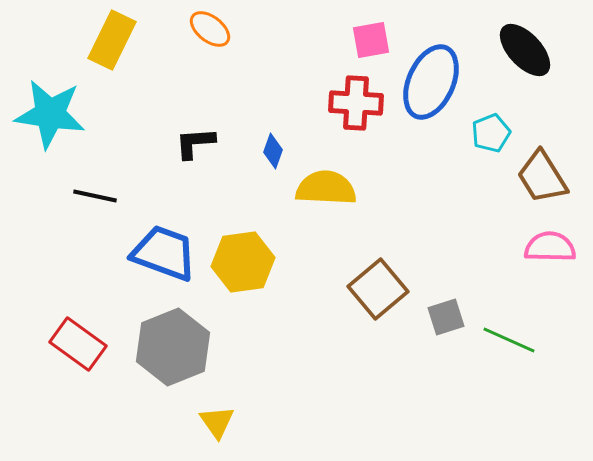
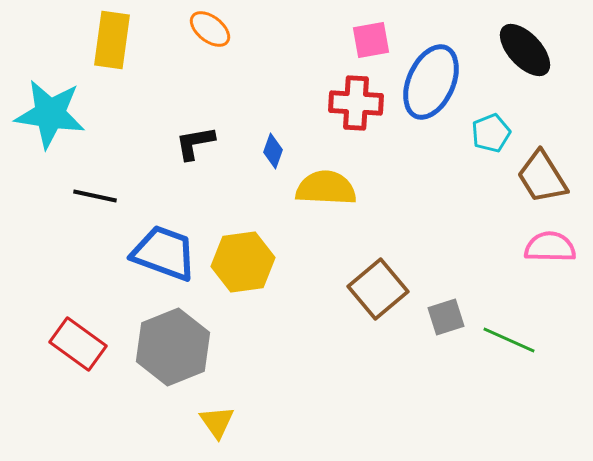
yellow rectangle: rotated 18 degrees counterclockwise
black L-shape: rotated 6 degrees counterclockwise
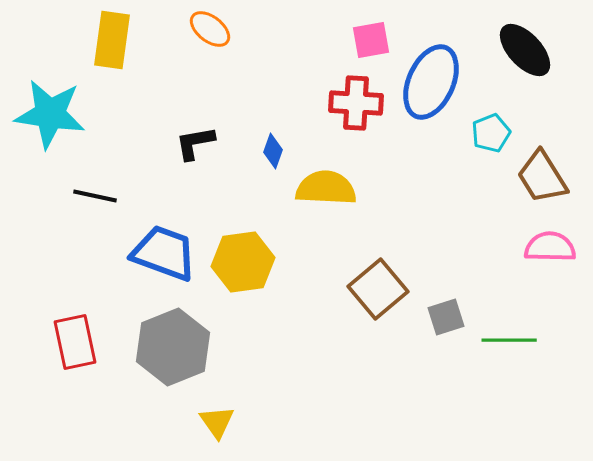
green line: rotated 24 degrees counterclockwise
red rectangle: moved 3 px left, 2 px up; rotated 42 degrees clockwise
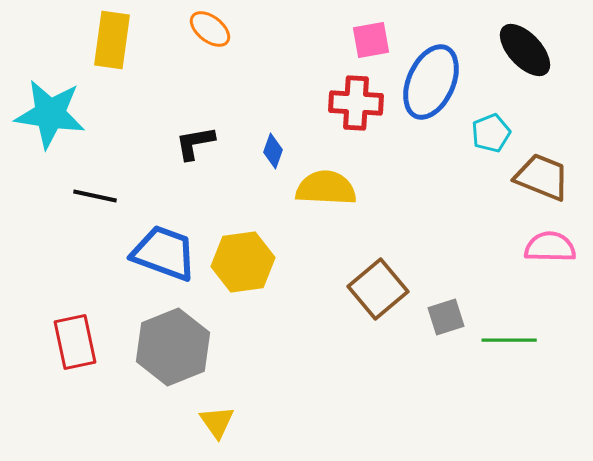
brown trapezoid: rotated 144 degrees clockwise
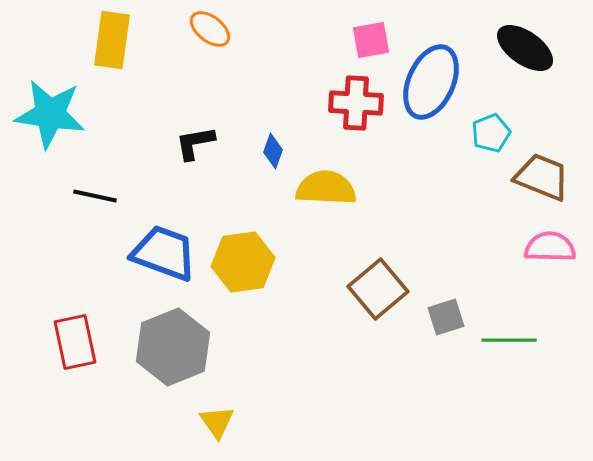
black ellipse: moved 2 px up; rotated 12 degrees counterclockwise
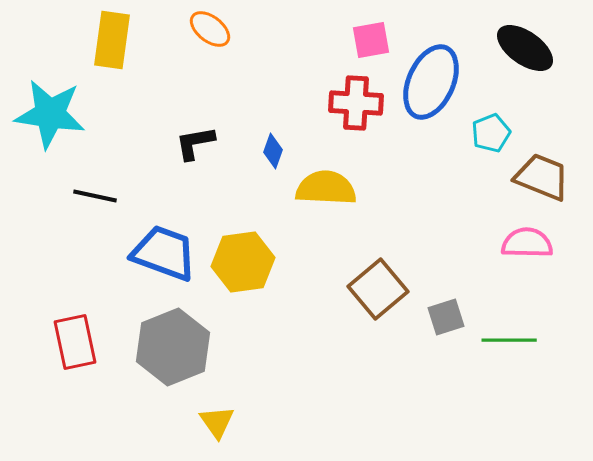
pink semicircle: moved 23 px left, 4 px up
